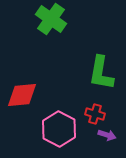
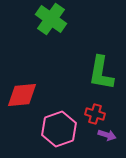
pink hexagon: rotated 12 degrees clockwise
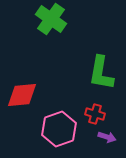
purple arrow: moved 2 px down
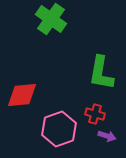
purple arrow: moved 1 px up
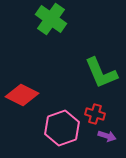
green L-shape: rotated 33 degrees counterclockwise
red diamond: rotated 32 degrees clockwise
pink hexagon: moved 3 px right, 1 px up
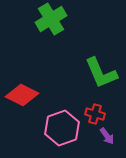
green cross: rotated 24 degrees clockwise
purple arrow: rotated 36 degrees clockwise
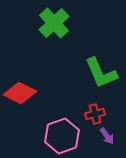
green cross: moved 3 px right, 4 px down; rotated 12 degrees counterclockwise
red diamond: moved 2 px left, 2 px up
red cross: rotated 30 degrees counterclockwise
pink hexagon: moved 8 px down
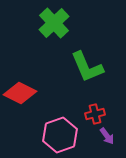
green L-shape: moved 14 px left, 6 px up
pink hexagon: moved 2 px left, 1 px up
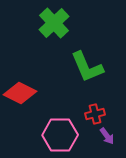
pink hexagon: rotated 20 degrees clockwise
